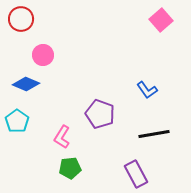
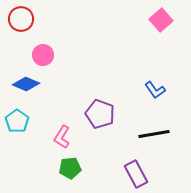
blue L-shape: moved 8 px right
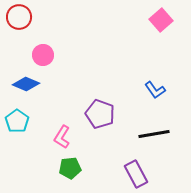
red circle: moved 2 px left, 2 px up
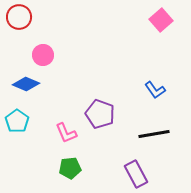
pink L-shape: moved 4 px right, 4 px up; rotated 55 degrees counterclockwise
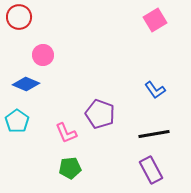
pink square: moved 6 px left; rotated 10 degrees clockwise
purple rectangle: moved 15 px right, 4 px up
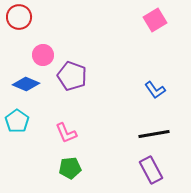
purple pentagon: moved 28 px left, 38 px up
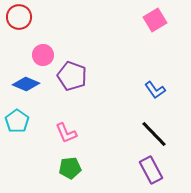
black line: rotated 56 degrees clockwise
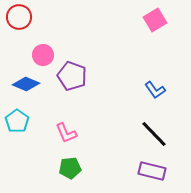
purple rectangle: moved 1 px right, 1 px down; rotated 48 degrees counterclockwise
